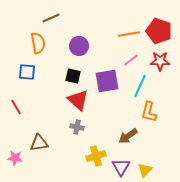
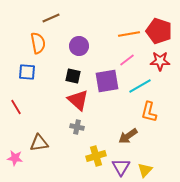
pink line: moved 4 px left
cyan line: rotated 35 degrees clockwise
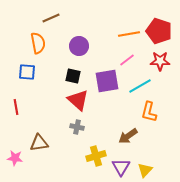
red line: rotated 21 degrees clockwise
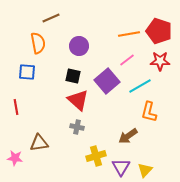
purple square: rotated 30 degrees counterclockwise
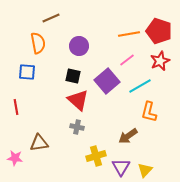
red star: rotated 24 degrees counterclockwise
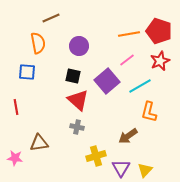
purple triangle: moved 1 px down
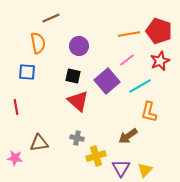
red triangle: moved 1 px down
gray cross: moved 11 px down
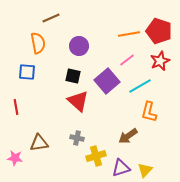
purple triangle: rotated 42 degrees clockwise
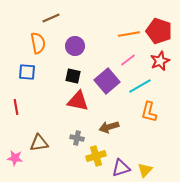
purple circle: moved 4 px left
pink line: moved 1 px right
red triangle: rotated 30 degrees counterclockwise
brown arrow: moved 19 px left, 9 px up; rotated 18 degrees clockwise
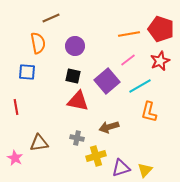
red pentagon: moved 2 px right, 2 px up
pink star: rotated 21 degrees clockwise
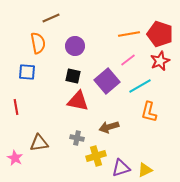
red pentagon: moved 1 px left, 5 px down
yellow triangle: rotated 21 degrees clockwise
